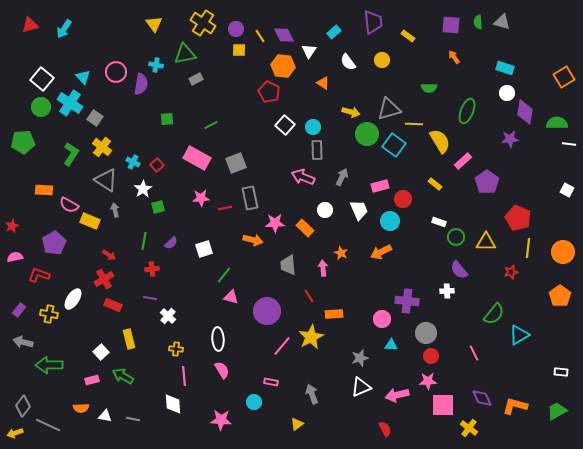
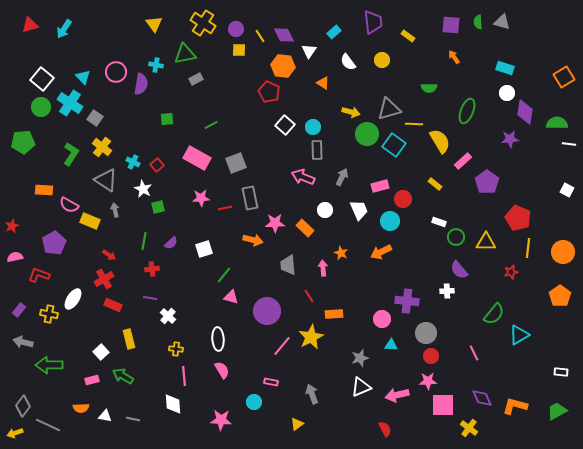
white star at (143, 189): rotated 12 degrees counterclockwise
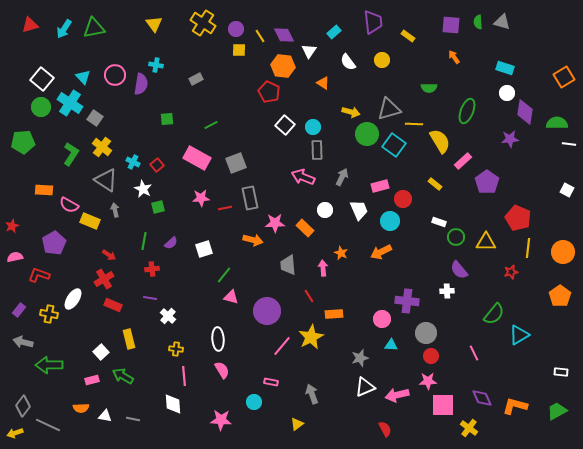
green triangle at (185, 54): moved 91 px left, 26 px up
pink circle at (116, 72): moved 1 px left, 3 px down
white triangle at (361, 387): moved 4 px right
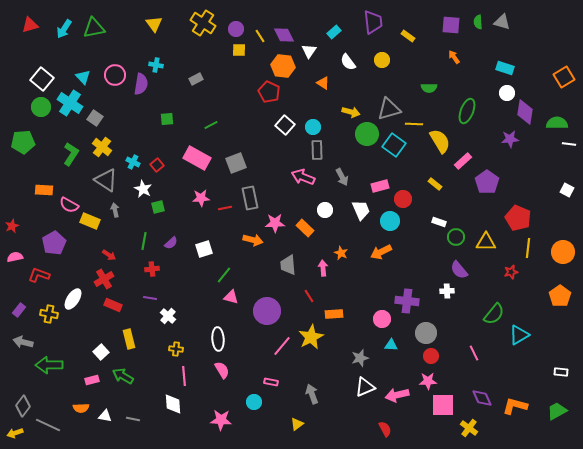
gray arrow at (342, 177): rotated 126 degrees clockwise
white trapezoid at (359, 210): moved 2 px right
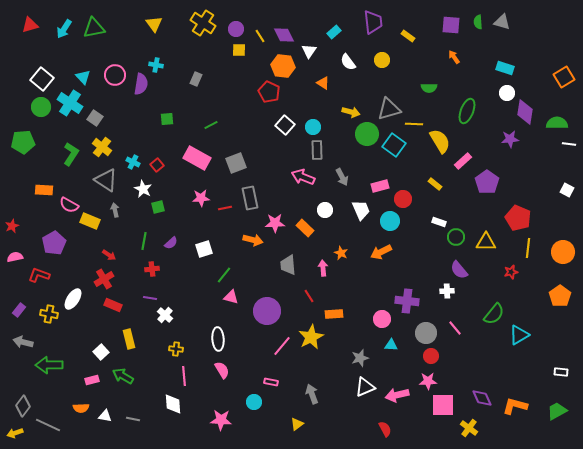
gray rectangle at (196, 79): rotated 40 degrees counterclockwise
white cross at (168, 316): moved 3 px left, 1 px up
pink line at (474, 353): moved 19 px left, 25 px up; rotated 14 degrees counterclockwise
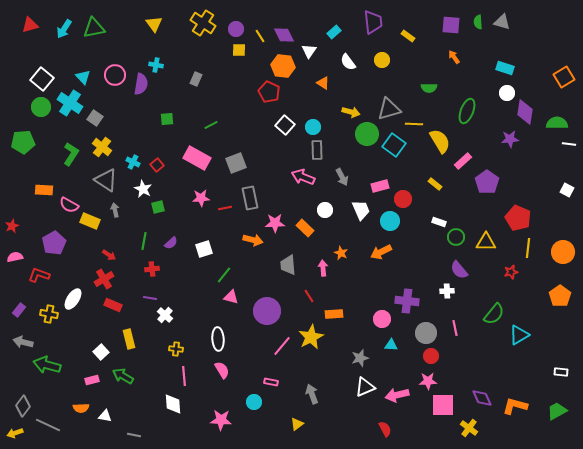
pink line at (455, 328): rotated 28 degrees clockwise
green arrow at (49, 365): moved 2 px left; rotated 16 degrees clockwise
gray line at (133, 419): moved 1 px right, 16 px down
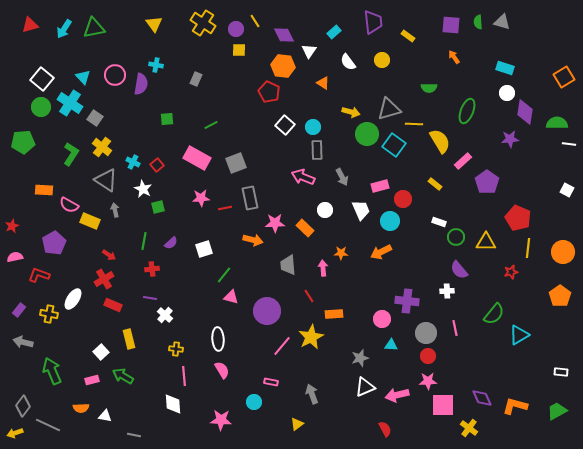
yellow line at (260, 36): moved 5 px left, 15 px up
orange star at (341, 253): rotated 24 degrees counterclockwise
red circle at (431, 356): moved 3 px left
green arrow at (47, 365): moved 5 px right, 6 px down; rotated 52 degrees clockwise
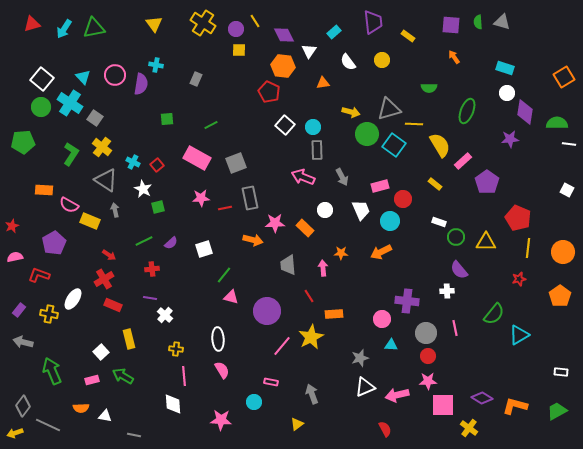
red triangle at (30, 25): moved 2 px right, 1 px up
orange triangle at (323, 83): rotated 40 degrees counterclockwise
yellow semicircle at (440, 141): moved 4 px down
green line at (144, 241): rotated 54 degrees clockwise
red star at (511, 272): moved 8 px right, 7 px down
purple diamond at (482, 398): rotated 35 degrees counterclockwise
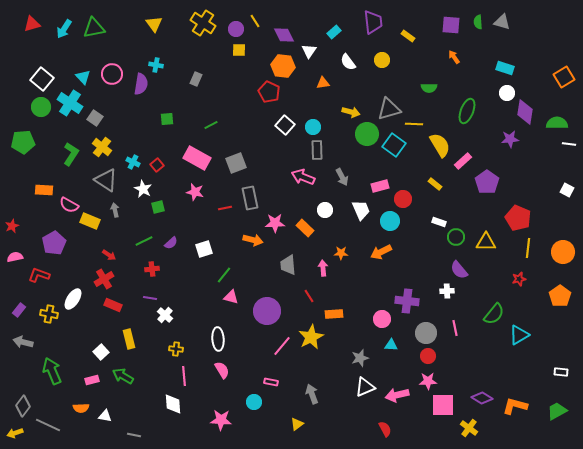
pink circle at (115, 75): moved 3 px left, 1 px up
pink star at (201, 198): moved 6 px left, 6 px up; rotated 18 degrees clockwise
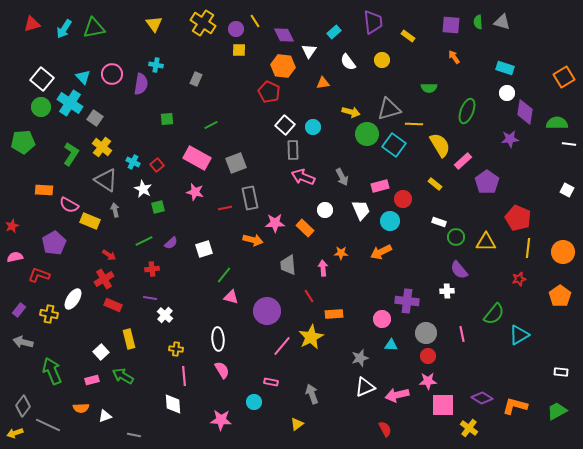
gray rectangle at (317, 150): moved 24 px left
pink line at (455, 328): moved 7 px right, 6 px down
white triangle at (105, 416): rotated 32 degrees counterclockwise
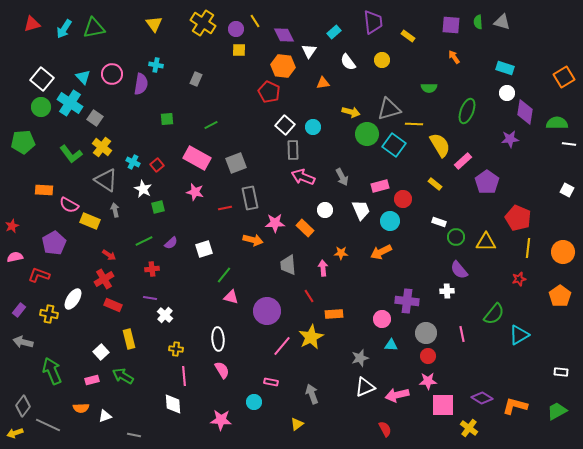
green L-shape at (71, 154): rotated 110 degrees clockwise
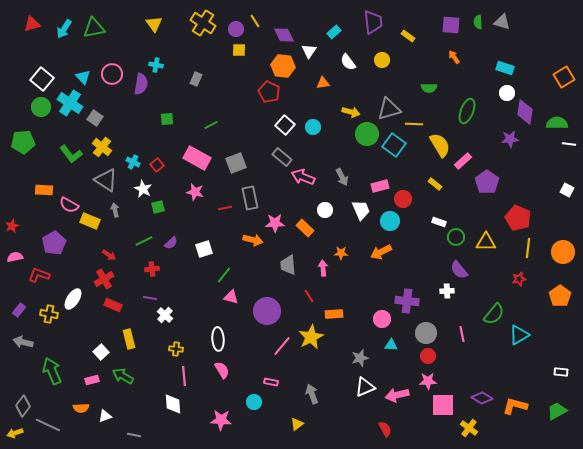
gray rectangle at (293, 150): moved 11 px left, 7 px down; rotated 48 degrees counterclockwise
